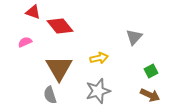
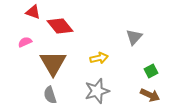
brown triangle: moved 6 px left, 5 px up
gray star: moved 1 px left
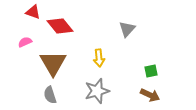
gray triangle: moved 7 px left, 8 px up
yellow arrow: rotated 96 degrees clockwise
green square: rotated 16 degrees clockwise
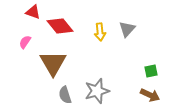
pink semicircle: rotated 32 degrees counterclockwise
yellow arrow: moved 1 px right, 26 px up
gray semicircle: moved 15 px right
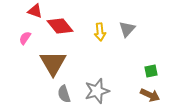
red triangle: moved 2 px right, 1 px up
pink semicircle: moved 4 px up
gray semicircle: moved 1 px left, 1 px up
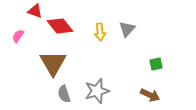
pink semicircle: moved 7 px left, 2 px up
green square: moved 5 px right, 7 px up
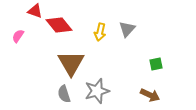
red diamond: moved 1 px left, 1 px up
yellow arrow: rotated 18 degrees clockwise
brown triangle: moved 18 px right
